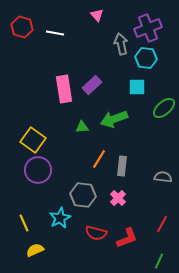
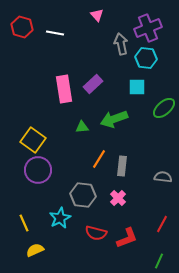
purple rectangle: moved 1 px right, 1 px up
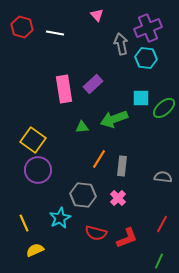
cyan square: moved 4 px right, 11 px down
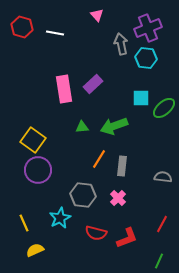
green arrow: moved 7 px down
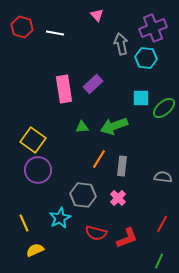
purple cross: moved 5 px right
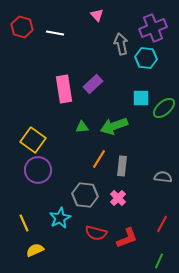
gray hexagon: moved 2 px right
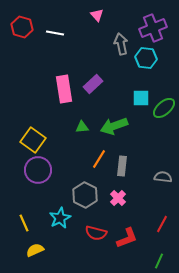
gray hexagon: rotated 20 degrees clockwise
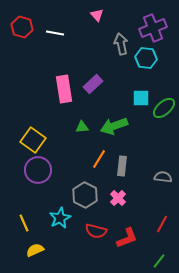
red semicircle: moved 2 px up
green line: rotated 14 degrees clockwise
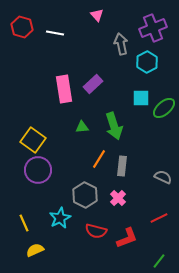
cyan hexagon: moved 1 px right, 4 px down; rotated 25 degrees clockwise
green arrow: rotated 88 degrees counterclockwise
gray semicircle: rotated 18 degrees clockwise
red line: moved 3 px left, 6 px up; rotated 36 degrees clockwise
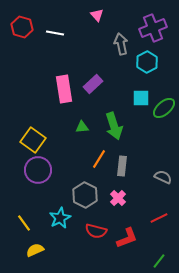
yellow line: rotated 12 degrees counterclockwise
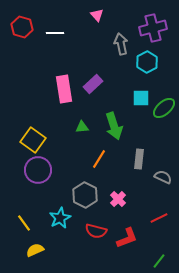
purple cross: rotated 8 degrees clockwise
white line: rotated 12 degrees counterclockwise
gray rectangle: moved 17 px right, 7 px up
pink cross: moved 1 px down
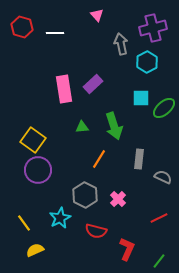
red L-shape: moved 11 px down; rotated 45 degrees counterclockwise
